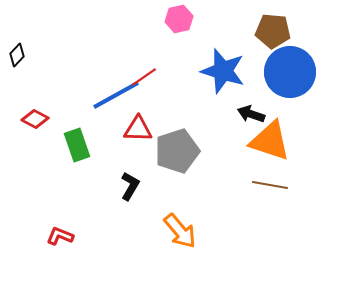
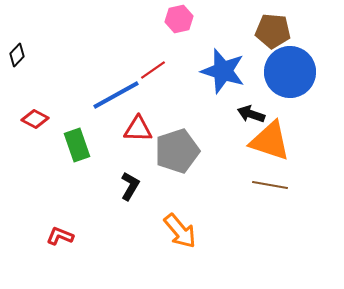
red line: moved 9 px right, 7 px up
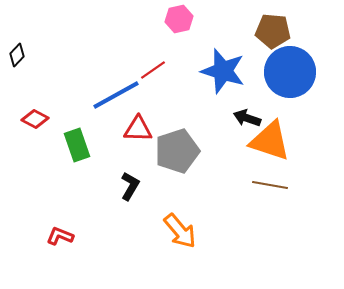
black arrow: moved 4 px left, 4 px down
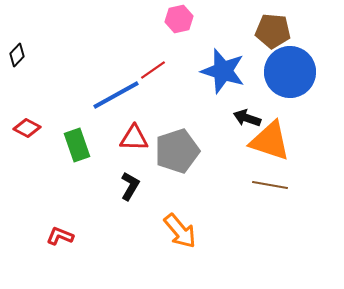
red diamond: moved 8 px left, 9 px down
red triangle: moved 4 px left, 9 px down
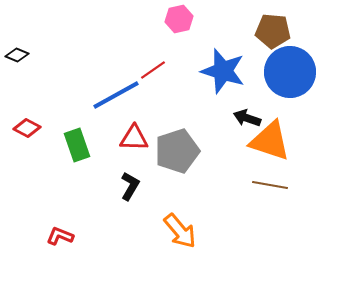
black diamond: rotated 70 degrees clockwise
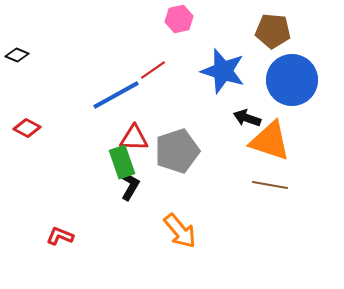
blue circle: moved 2 px right, 8 px down
green rectangle: moved 45 px right, 17 px down
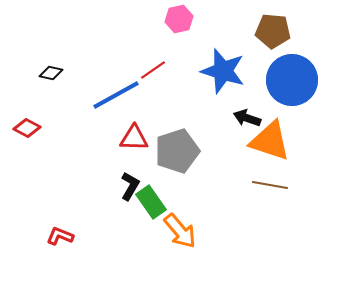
black diamond: moved 34 px right, 18 px down; rotated 10 degrees counterclockwise
green rectangle: moved 29 px right, 40 px down; rotated 16 degrees counterclockwise
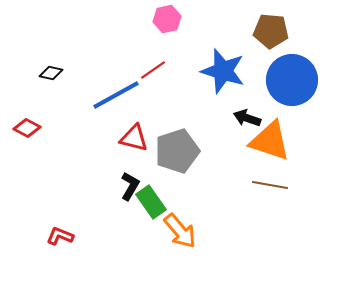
pink hexagon: moved 12 px left
brown pentagon: moved 2 px left
red triangle: rotated 12 degrees clockwise
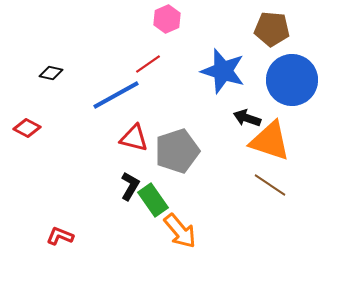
pink hexagon: rotated 12 degrees counterclockwise
brown pentagon: moved 1 px right, 2 px up
red line: moved 5 px left, 6 px up
brown line: rotated 24 degrees clockwise
green rectangle: moved 2 px right, 2 px up
